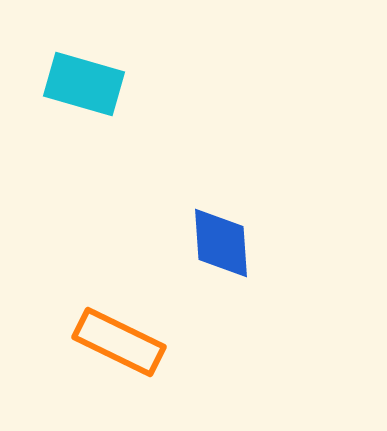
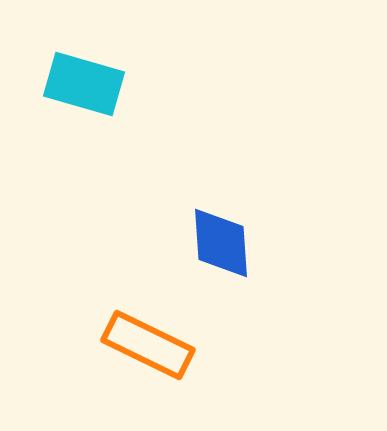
orange rectangle: moved 29 px right, 3 px down
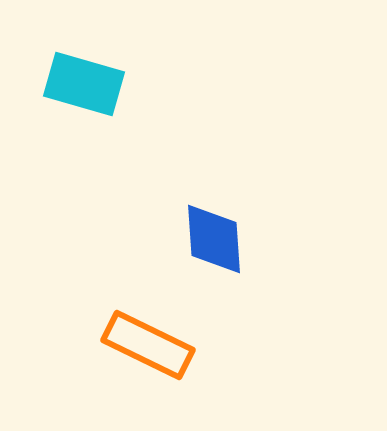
blue diamond: moved 7 px left, 4 px up
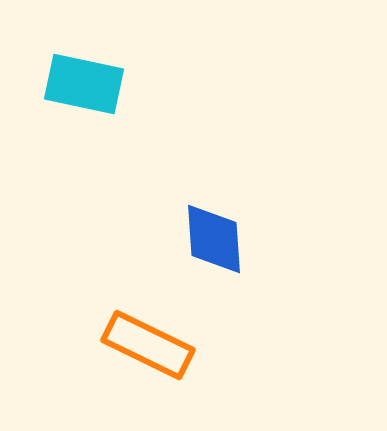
cyan rectangle: rotated 4 degrees counterclockwise
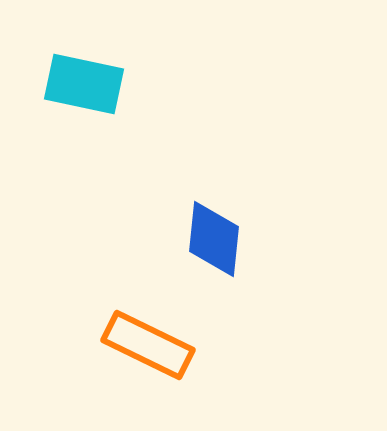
blue diamond: rotated 10 degrees clockwise
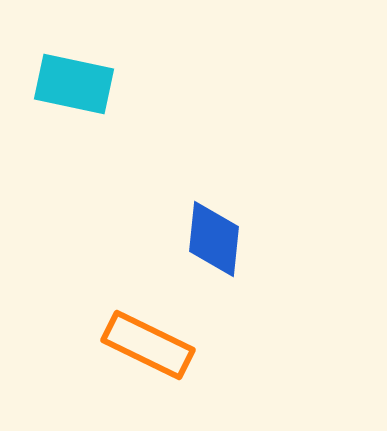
cyan rectangle: moved 10 px left
